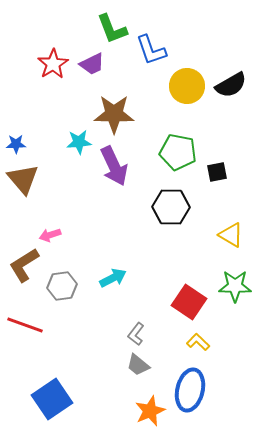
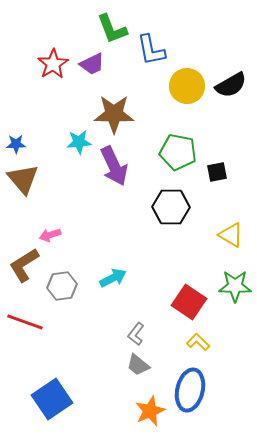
blue L-shape: rotated 8 degrees clockwise
red line: moved 3 px up
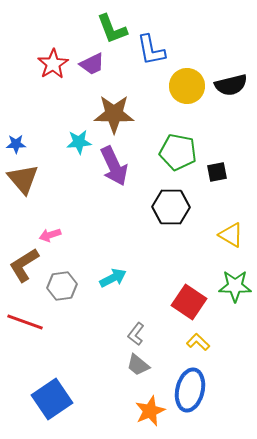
black semicircle: rotated 16 degrees clockwise
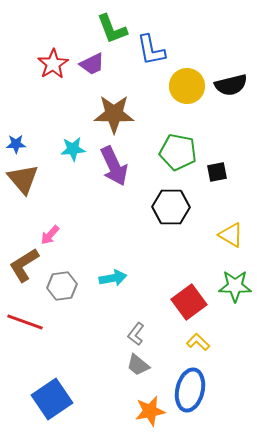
cyan star: moved 6 px left, 7 px down
pink arrow: rotated 30 degrees counterclockwise
cyan arrow: rotated 16 degrees clockwise
red square: rotated 20 degrees clockwise
orange star: rotated 12 degrees clockwise
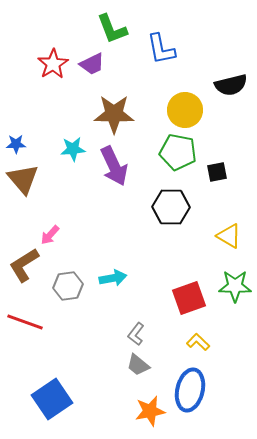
blue L-shape: moved 10 px right, 1 px up
yellow circle: moved 2 px left, 24 px down
yellow triangle: moved 2 px left, 1 px down
gray hexagon: moved 6 px right
red square: moved 4 px up; rotated 16 degrees clockwise
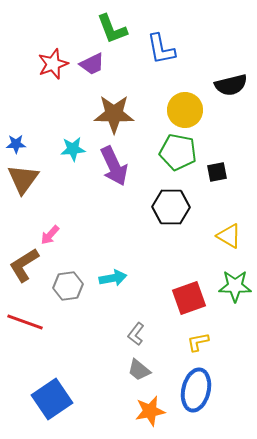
red star: rotated 12 degrees clockwise
brown triangle: rotated 16 degrees clockwise
yellow L-shape: rotated 55 degrees counterclockwise
gray trapezoid: moved 1 px right, 5 px down
blue ellipse: moved 6 px right
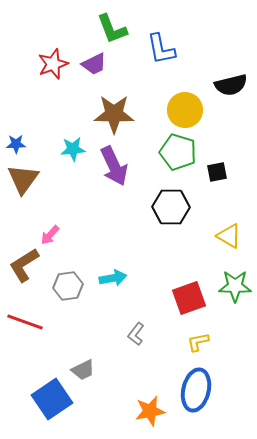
purple trapezoid: moved 2 px right
green pentagon: rotated 6 degrees clockwise
gray trapezoid: moved 56 px left; rotated 65 degrees counterclockwise
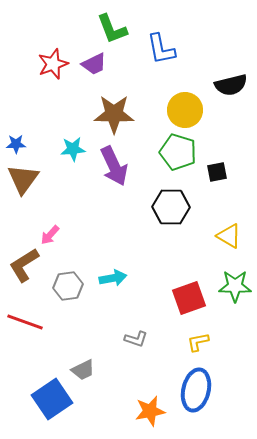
gray L-shape: moved 5 px down; rotated 110 degrees counterclockwise
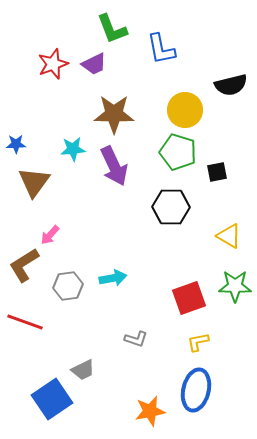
brown triangle: moved 11 px right, 3 px down
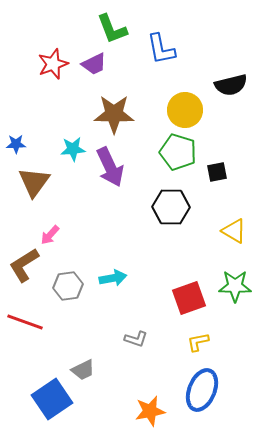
purple arrow: moved 4 px left, 1 px down
yellow triangle: moved 5 px right, 5 px up
blue ellipse: moved 6 px right; rotated 9 degrees clockwise
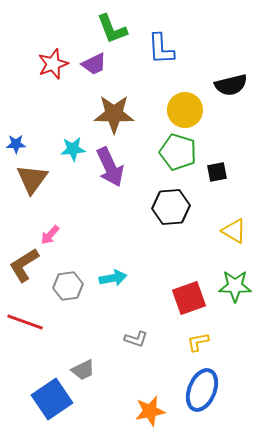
blue L-shape: rotated 8 degrees clockwise
brown triangle: moved 2 px left, 3 px up
black hexagon: rotated 6 degrees counterclockwise
